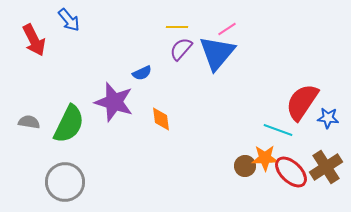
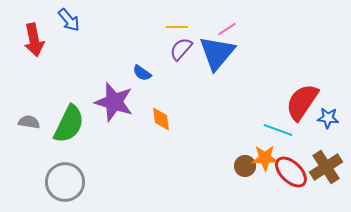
red arrow: rotated 16 degrees clockwise
blue semicircle: rotated 60 degrees clockwise
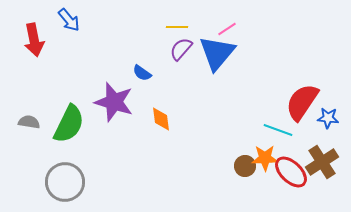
brown cross: moved 4 px left, 5 px up
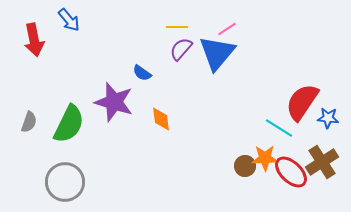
gray semicircle: rotated 100 degrees clockwise
cyan line: moved 1 px right, 2 px up; rotated 12 degrees clockwise
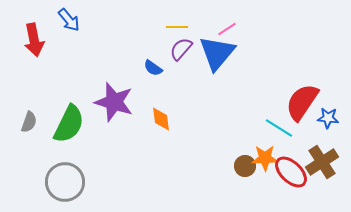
blue semicircle: moved 11 px right, 5 px up
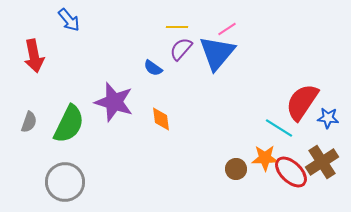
red arrow: moved 16 px down
brown circle: moved 9 px left, 3 px down
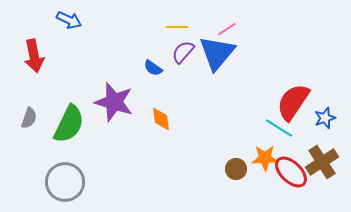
blue arrow: rotated 25 degrees counterclockwise
purple semicircle: moved 2 px right, 3 px down
red semicircle: moved 9 px left
blue star: moved 3 px left; rotated 25 degrees counterclockwise
gray semicircle: moved 4 px up
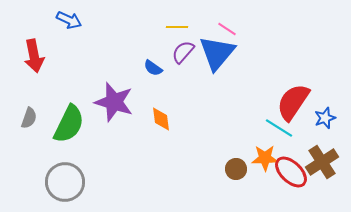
pink line: rotated 66 degrees clockwise
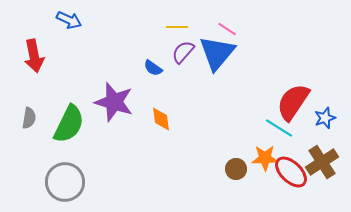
gray semicircle: rotated 10 degrees counterclockwise
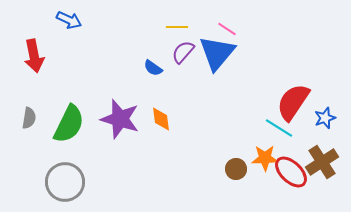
purple star: moved 6 px right, 17 px down
